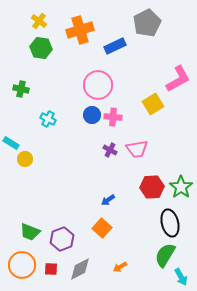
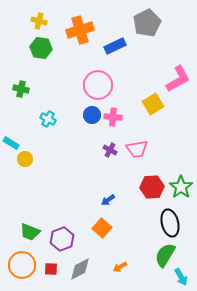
yellow cross: rotated 21 degrees counterclockwise
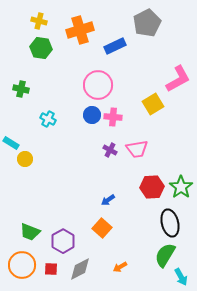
purple hexagon: moved 1 px right, 2 px down; rotated 10 degrees counterclockwise
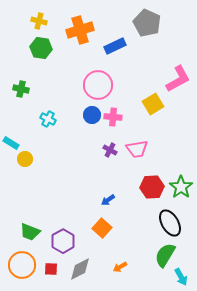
gray pentagon: rotated 20 degrees counterclockwise
black ellipse: rotated 16 degrees counterclockwise
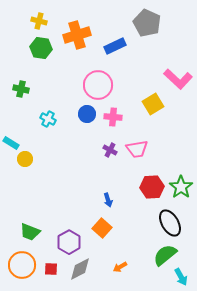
orange cross: moved 3 px left, 5 px down
pink L-shape: rotated 72 degrees clockwise
blue circle: moved 5 px left, 1 px up
blue arrow: rotated 72 degrees counterclockwise
purple hexagon: moved 6 px right, 1 px down
green semicircle: rotated 20 degrees clockwise
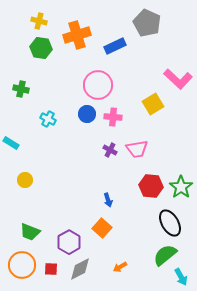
yellow circle: moved 21 px down
red hexagon: moved 1 px left, 1 px up; rotated 10 degrees clockwise
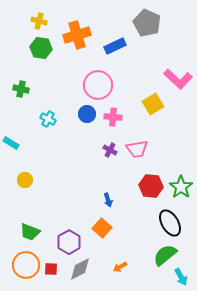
orange circle: moved 4 px right
